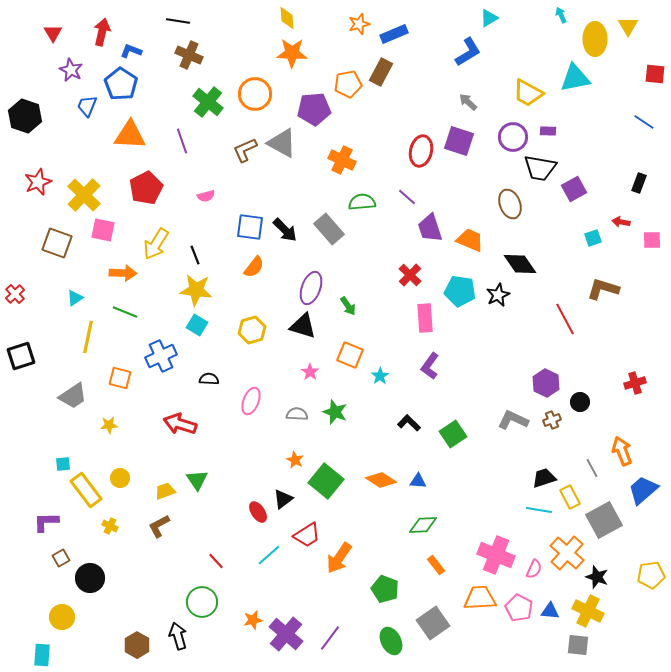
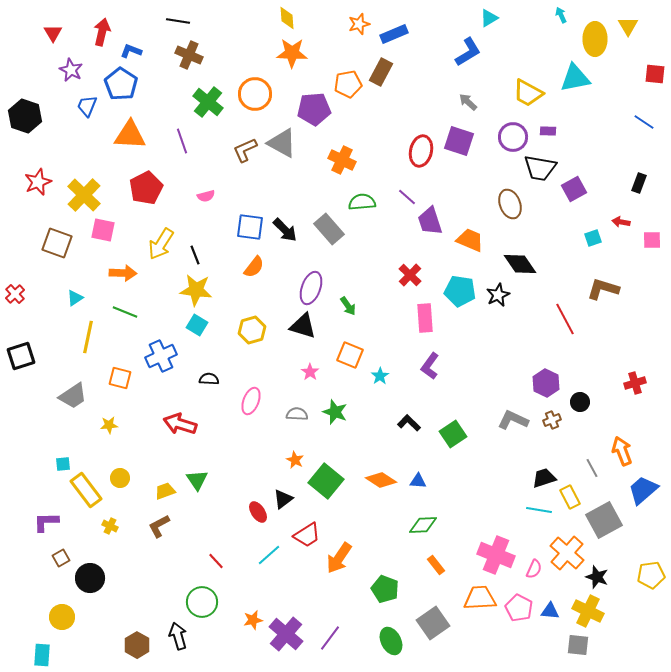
purple trapezoid at (430, 228): moved 7 px up
yellow arrow at (156, 244): moved 5 px right
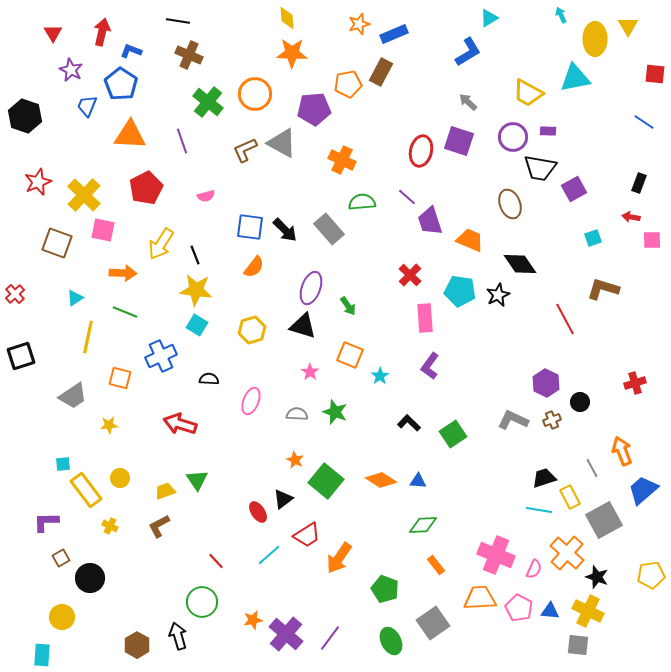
red arrow at (621, 222): moved 10 px right, 5 px up
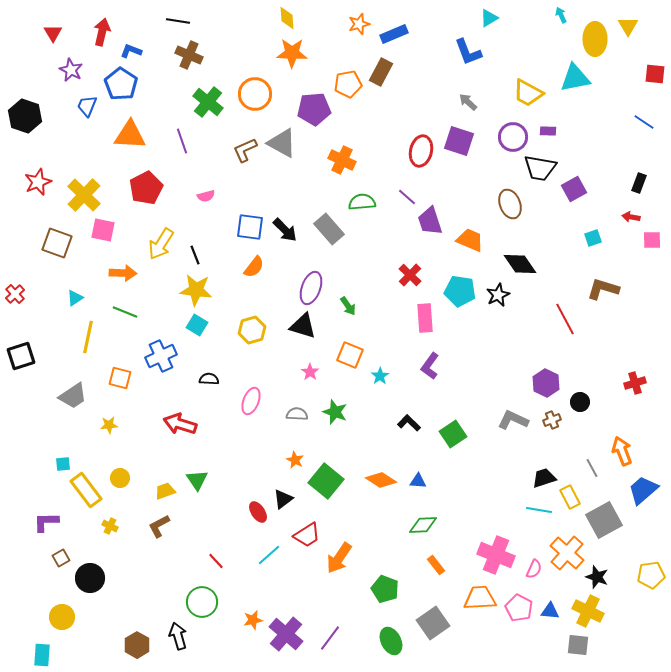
blue L-shape at (468, 52): rotated 100 degrees clockwise
